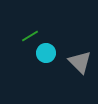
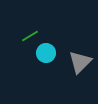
gray triangle: rotated 30 degrees clockwise
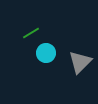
green line: moved 1 px right, 3 px up
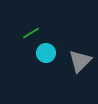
gray triangle: moved 1 px up
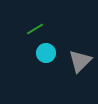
green line: moved 4 px right, 4 px up
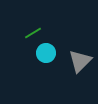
green line: moved 2 px left, 4 px down
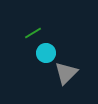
gray triangle: moved 14 px left, 12 px down
